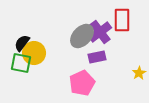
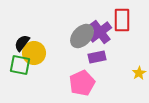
green square: moved 1 px left, 2 px down
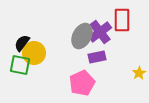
gray ellipse: rotated 15 degrees counterclockwise
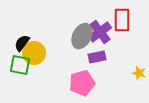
yellow star: rotated 24 degrees counterclockwise
pink pentagon: rotated 10 degrees clockwise
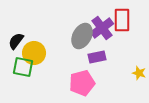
purple cross: moved 2 px right, 4 px up
black semicircle: moved 6 px left, 2 px up
green square: moved 3 px right, 2 px down
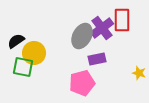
black semicircle: rotated 18 degrees clockwise
purple rectangle: moved 2 px down
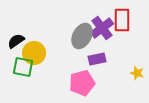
yellow star: moved 2 px left
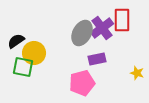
gray ellipse: moved 3 px up
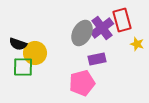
red rectangle: rotated 15 degrees counterclockwise
black semicircle: moved 2 px right, 3 px down; rotated 126 degrees counterclockwise
yellow circle: moved 1 px right
green square: rotated 10 degrees counterclockwise
yellow star: moved 29 px up
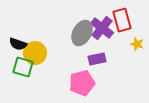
purple cross: rotated 15 degrees counterclockwise
green square: rotated 15 degrees clockwise
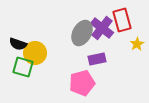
yellow star: rotated 24 degrees clockwise
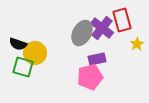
pink pentagon: moved 8 px right, 6 px up
